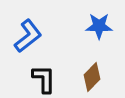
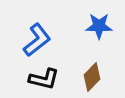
blue L-shape: moved 9 px right, 4 px down
black L-shape: rotated 104 degrees clockwise
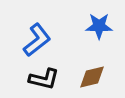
brown diamond: rotated 32 degrees clockwise
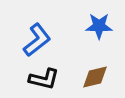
brown diamond: moved 3 px right
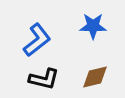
blue star: moved 6 px left
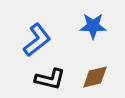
black L-shape: moved 6 px right
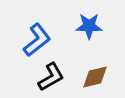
blue star: moved 4 px left
black L-shape: moved 1 px right, 2 px up; rotated 44 degrees counterclockwise
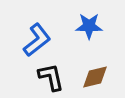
black L-shape: rotated 72 degrees counterclockwise
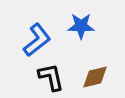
blue star: moved 8 px left
